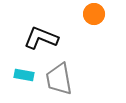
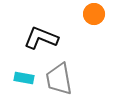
cyan rectangle: moved 3 px down
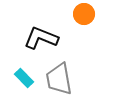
orange circle: moved 10 px left
cyan rectangle: rotated 36 degrees clockwise
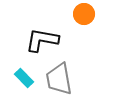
black L-shape: moved 1 px right, 2 px down; rotated 12 degrees counterclockwise
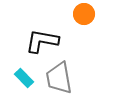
black L-shape: moved 1 px down
gray trapezoid: moved 1 px up
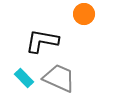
gray trapezoid: rotated 124 degrees clockwise
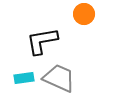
black L-shape: rotated 20 degrees counterclockwise
cyan rectangle: rotated 54 degrees counterclockwise
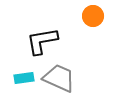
orange circle: moved 9 px right, 2 px down
